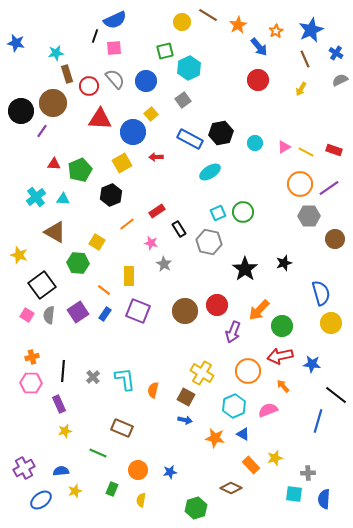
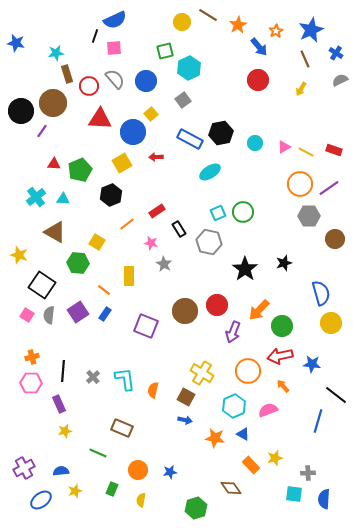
black square at (42, 285): rotated 20 degrees counterclockwise
purple square at (138, 311): moved 8 px right, 15 px down
brown diamond at (231, 488): rotated 30 degrees clockwise
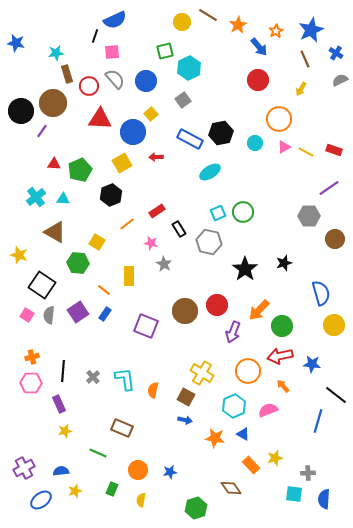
pink square at (114, 48): moved 2 px left, 4 px down
orange circle at (300, 184): moved 21 px left, 65 px up
yellow circle at (331, 323): moved 3 px right, 2 px down
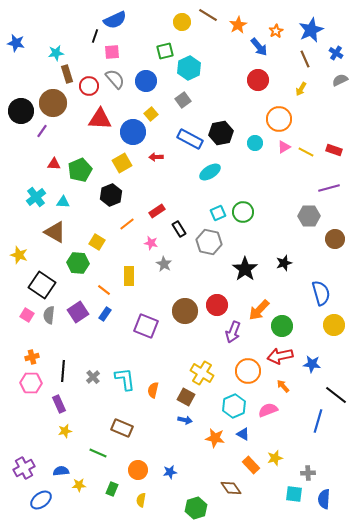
purple line at (329, 188): rotated 20 degrees clockwise
cyan triangle at (63, 199): moved 3 px down
yellow star at (75, 491): moved 4 px right, 6 px up; rotated 16 degrees clockwise
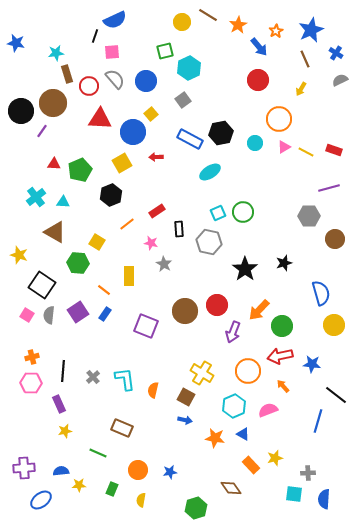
black rectangle at (179, 229): rotated 28 degrees clockwise
purple cross at (24, 468): rotated 25 degrees clockwise
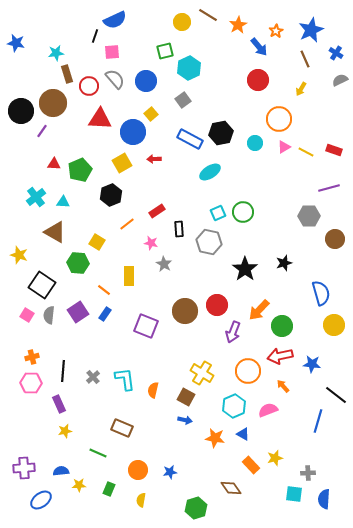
red arrow at (156, 157): moved 2 px left, 2 px down
green rectangle at (112, 489): moved 3 px left
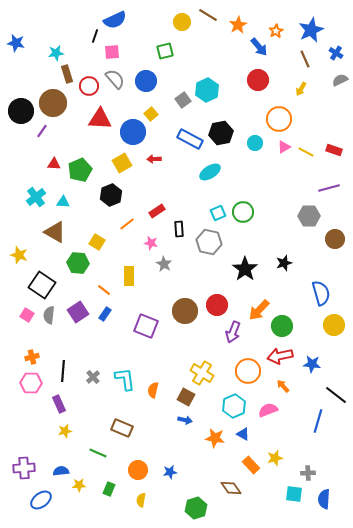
cyan hexagon at (189, 68): moved 18 px right, 22 px down
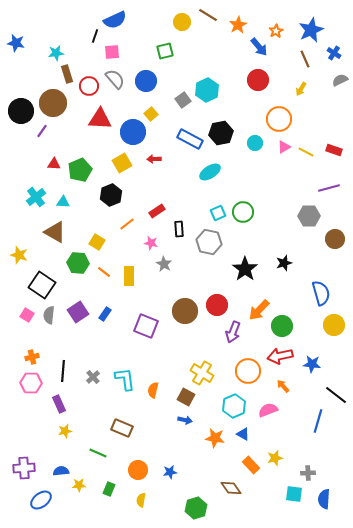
blue cross at (336, 53): moved 2 px left
orange line at (104, 290): moved 18 px up
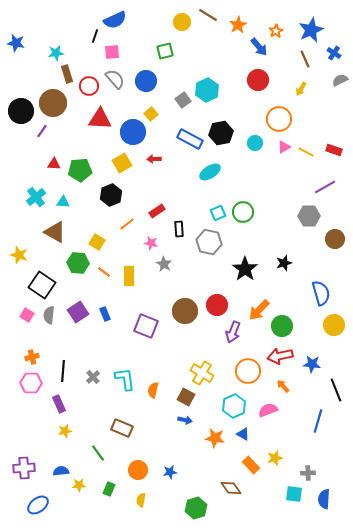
green pentagon at (80, 170): rotated 20 degrees clockwise
purple line at (329, 188): moved 4 px left, 1 px up; rotated 15 degrees counterclockwise
blue rectangle at (105, 314): rotated 56 degrees counterclockwise
black line at (336, 395): moved 5 px up; rotated 30 degrees clockwise
green line at (98, 453): rotated 30 degrees clockwise
blue ellipse at (41, 500): moved 3 px left, 5 px down
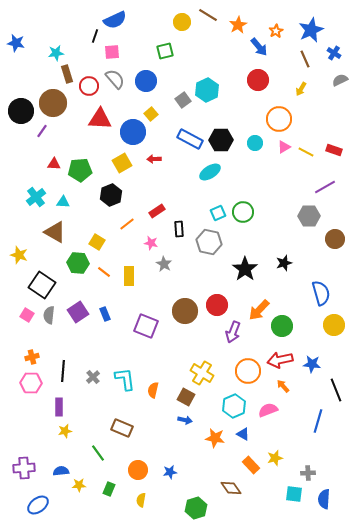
black hexagon at (221, 133): moved 7 px down; rotated 10 degrees clockwise
red arrow at (280, 356): moved 4 px down
purple rectangle at (59, 404): moved 3 px down; rotated 24 degrees clockwise
